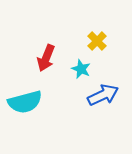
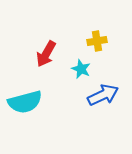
yellow cross: rotated 36 degrees clockwise
red arrow: moved 4 px up; rotated 8 degrees clockwise
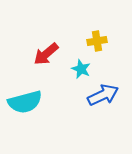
red arrow: rotated 20 degrees clockwise
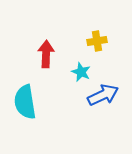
red arrow: rotated 132 degrees clockwise
cyan star: moved 3 px down
cyan semicircle: rotated 96 degrees clockwise
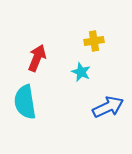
yellow cross: moved 3 px left
red arrow: moved 9 px left, 4 px down; rotated 20 degrees clockwise
blue arrow: moved 5 px right, 12 px down
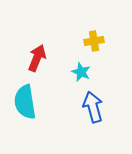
blue arrow: moved 15 px left; rotated 80 degrees counterclockwise
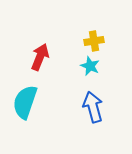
red arrow: moved 3 px right, 1 px up
cyan star: moved 9 px right, 6 px up
cyan semicircle: rotated 28 degrees clockwise
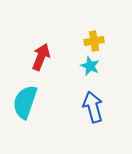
red arrow: moved 1 px right
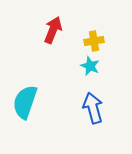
red arrow: moved 12 px right, 27 px up
blue arrow: moved 1 px down
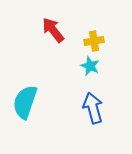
red arrow: rotated 60 degrees counterclockwise
